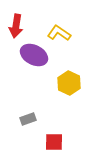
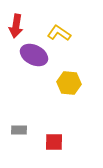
yellow hexagon: rotated 20 degrees counterclockwise
gray rectangle: moved 9 px left, 11 px down; rotated 21 degrees clockwise
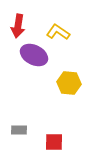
red arrow: moved 2 px right
yellow L-shape: moved 1 px left, 1 px up
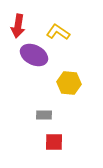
gray rectangle: moved 25 px right, 15 px up
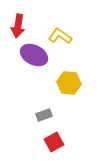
yellow L-shape: moved 2 px right, 4 px down
gray rectangle: rotated 21 degrees counterclockwise
red square: rotated 30 degrees counterclockwise
